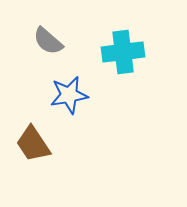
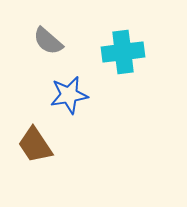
brown trapezoid: moved 2 px right, 1 px down
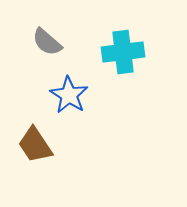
gray semicircle: moved 1 px left, 1 px down
blue star: rotated 30 degrees counterclockwise
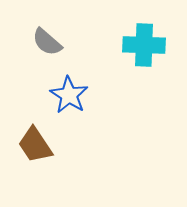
cyan cross: moved 21 px right, 7 px up; rotated 9 degrees clockwise
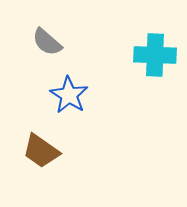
cyan cross: moved 11 px right, 10 px down
brown trapezoid: moved 6 px right, 6 px down; rotated 21 degrees counterclockwise
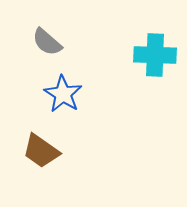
blue star: moved 6 px left, 1 px up
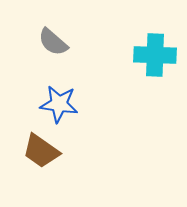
gray semicircle: moved 6 px right
blue star: moved 4 px left, 10 px down; rotated 24 degrees counterclockwise
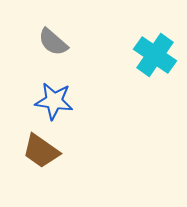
cyan cross: rotated 33 degrees clockwise
blue star: moved 5 px left, 3 px up
